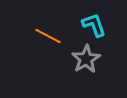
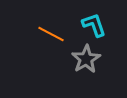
orange line: moved 3 px right, 2 px up
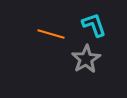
orange line: rotated 12 degrees counterclockwise
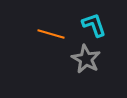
gray star: rotated 12 degrees counterclockwise
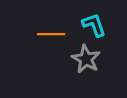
orange line: rotated 16 degrees counterclockwise
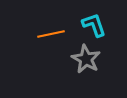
orange line: rotated 12 degrees counterclockwise
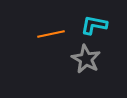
cyan L-shape: rotated 60 degrees counterclockwise
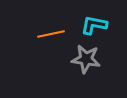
gray star: rotated 20 degrees counterclockwise
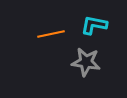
gray star: moved 3 px down
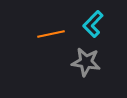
cyan L-shape: moved 1 px left, 1 px up; rotated 56 degrees counterclockwise
